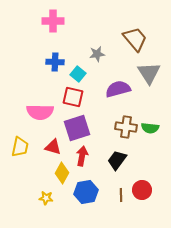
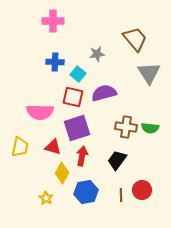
purple semicircle: moved 14 px left, 4 px down
yellow star: rotated 24 degrees clockwise
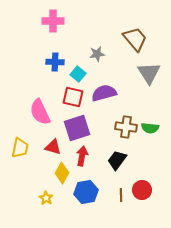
pink semicircle: rotated 64 degrees clockwise
yellow trapezoid: moved 1 px down
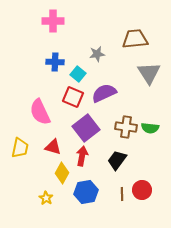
brown trapezoid: rotated 56 degrees counterclockwise
purple semicircle: rotated 10 degrees counterclockwise
red square: rotated 10 degrees clockwise
purple square: moved 9 px right; rotated 20 degrees counterclockwise
brown line: moved 1 px right, 1 px up
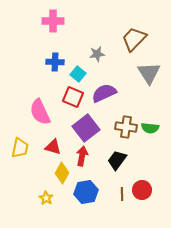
brown trapezoid: moved 1 px left; rotated 40 degrees counterclockwise
